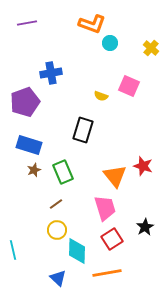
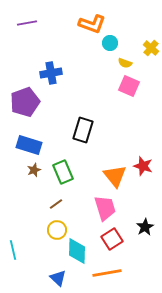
yellow semicircle: moved 24 px right, 33 px up
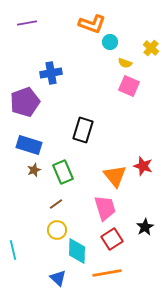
cyan circle: moved 1 px up
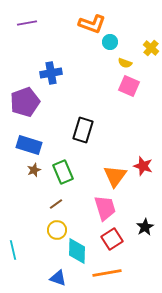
orange triangle: rotated 15 degrees clockwise
blue triangle: rotated 24 degrees counterclockwise
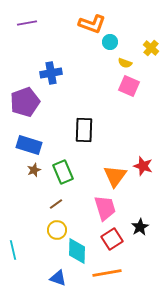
black rectangle: moved 1 px right; rotated 15 degrees counterclockwise
black star: moved 5 px left
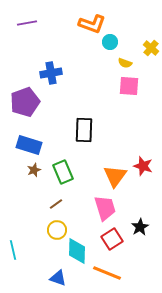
pink square: rotated 20 degrees counterclockwise
orange line: rotated 32 degrees clockwise
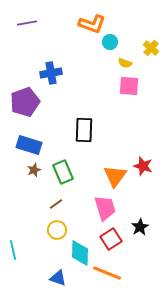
red square: moved 1 px left
cyan diamond: moved 3 px right, 2 px down
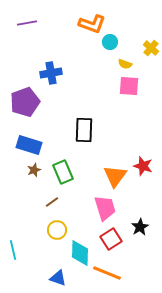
yellow semicircle: moved 1 px down
brown line: moved 4 px left, 2 px up
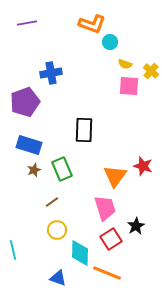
yellow cross: moved 23 px down
green rectangle: moved 1 px left, 3 px up
black star: moved 4 px left, 1 px up
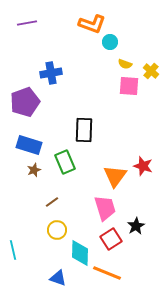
green rectangle: moved 3 px right, 7 px up
